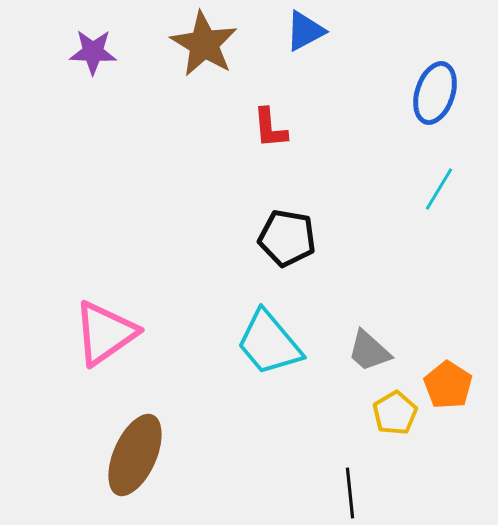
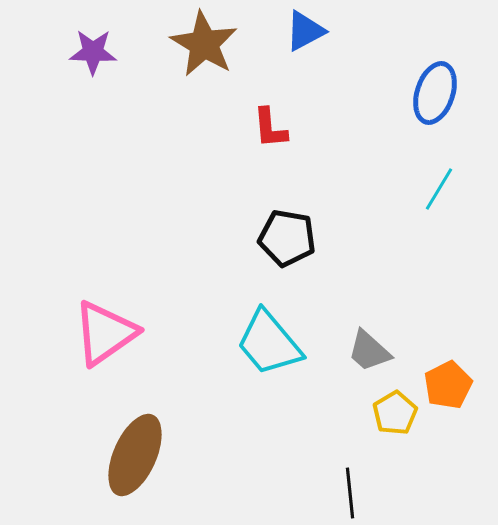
orange pentagon: rotated 12 degrees clockwise
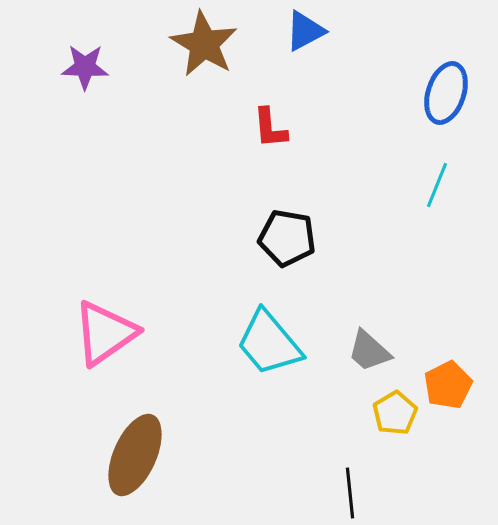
purple star: moved 8 px left, 15 px down
blue ellipse: moved 11 px right
cyan line: moved 2 px left, 4 px up; rotated 9 degrees counterclockwise
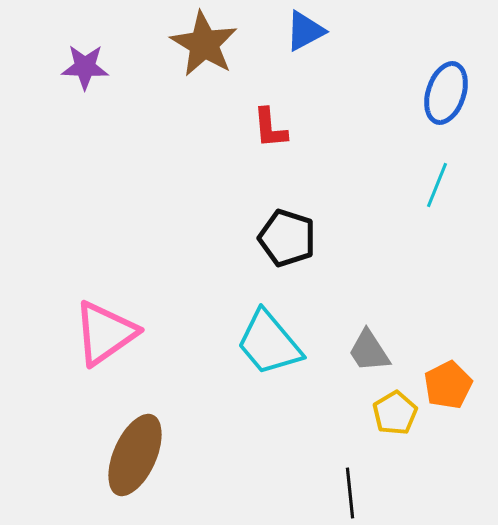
black pentagon: rotated 8 degrees clockwise
gray trapezoid: rotated 15 degrees clockwise
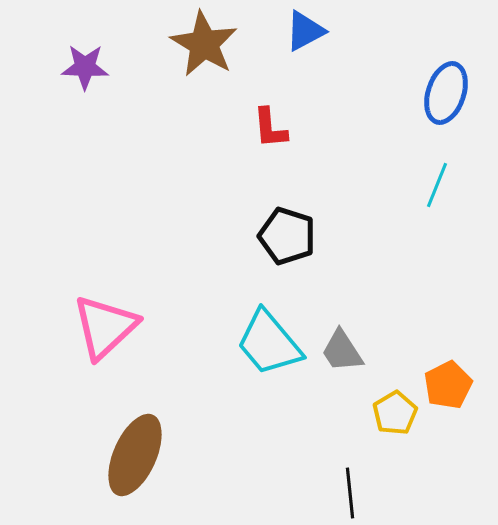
black pentagon: moved 2 px up
pink triangle: moved 6 px up; rotated 8 degrees counterclockwise
gray trapezoid: moved 27 px left
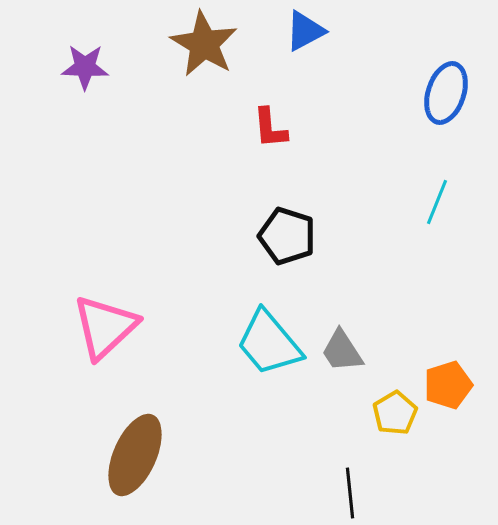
cyan line: moved 17 px down
orange pentagon: rotated 9 degrees clockwise
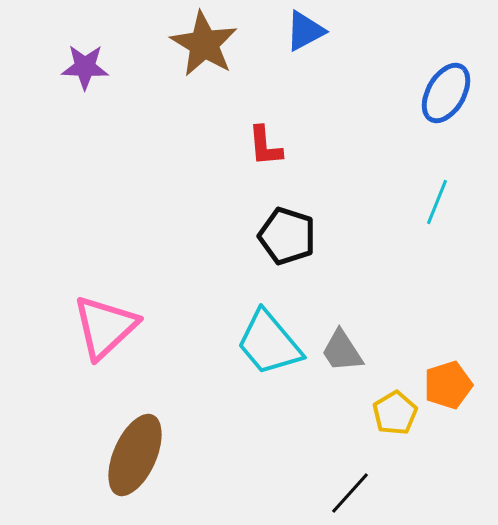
blue ellipse: rotated 12 degrees clockwise
red L-shape: moved 5 px left, 18 px down
black line: rotated 48 degrees clockwise
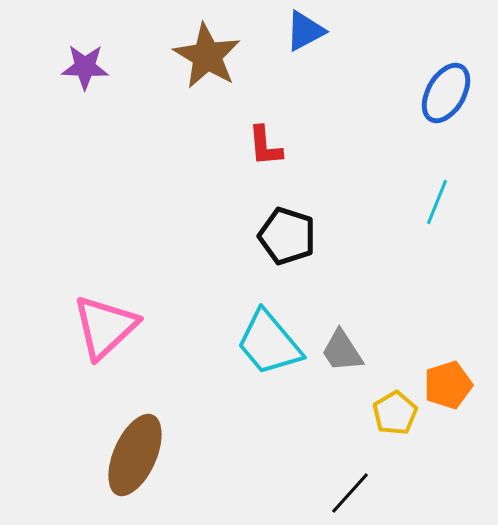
brown star: moved 3 px right, 12 px down
